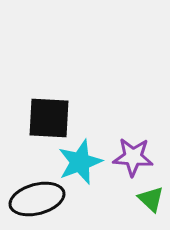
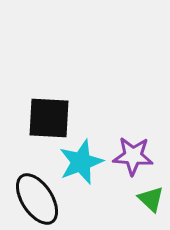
purple star: moved 1 px up
cyan star: moved 1 px right
black ellipse: rotated 72 degrees clockwise
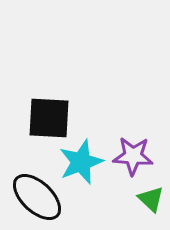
black ellipse: moved 2 px up; rotated 14 degrees counterclockwise
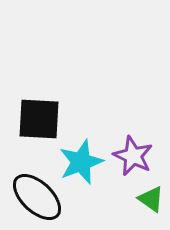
black square: moved 10 px left, 1 px down
purple star: rotated 21 degrees clockwise
green triangle: rotated 8 degrees counterclockwise
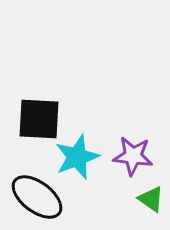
purple star: rotated 18 degrees counterclockwise
cyan star: moved 4 px left, 5 px up
black ellipse: rotated 6 degrees counterclockwise
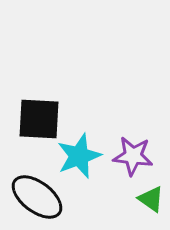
cyan star: moved 2 px right, 1 px up
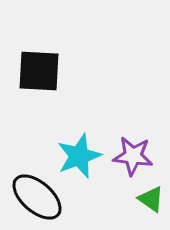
black square: moved 48 px up
black ellipse: rotated 4 degrees clockwise
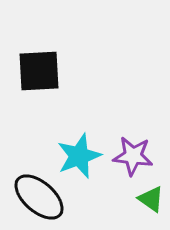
black square: rotated 6 degrees counterclockwise
black ellipse: moved 2 px right
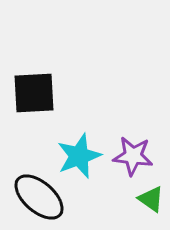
black square: moved 5 px left, 22 px down
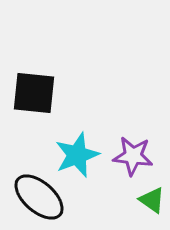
black square: rotated 9 degrees clockwise
cyan star: moved 2 px left, 1 px up
green triangle: moved 1 px right, 1 px down
